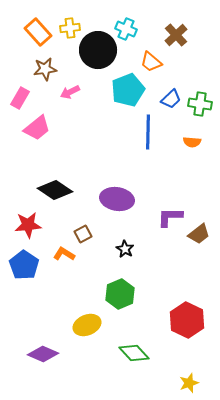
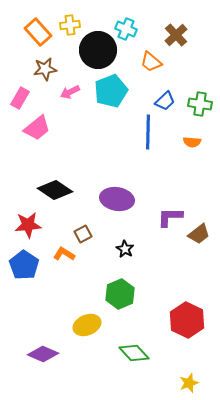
yellow cross: moved 3 px up
cyan pentagon: moved 17 px left, 1 px down
blue trapezoid: moved 6 px left, 2 px down
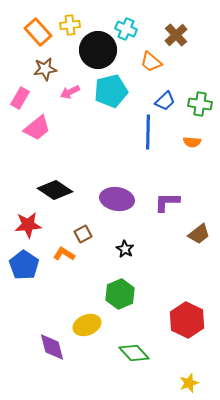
cyan pentagon: rotated 8 degrees clockwise
purple L-shape: moved 3 px left, 15 px up
purple diamond: moved 9 px right, 7 px up; rotated 52 degrees clockwise
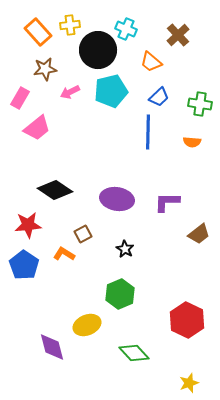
brown cross: moved 2 px right
blue trapezoid: moved 6 px left, 4 px up
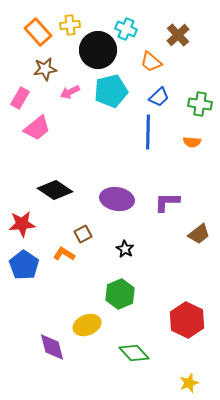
red star: moved 6 px left, 1 px up
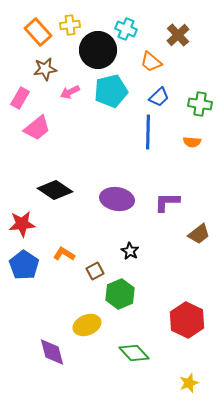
brown square: moved 12 px right, 37 px down
black star: moved 5 px right, 2 px down
purple diamond: moved 5 px down
